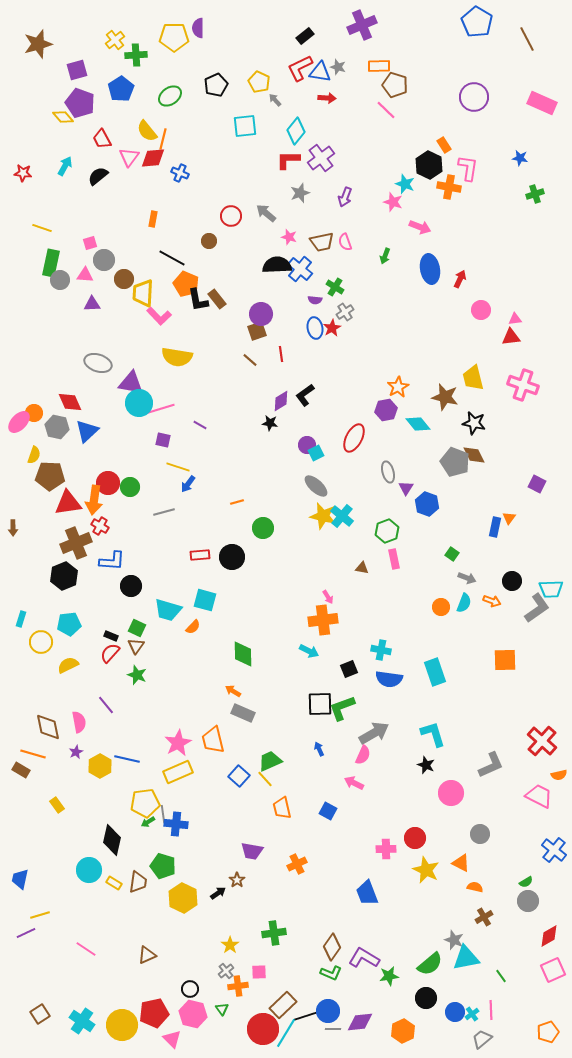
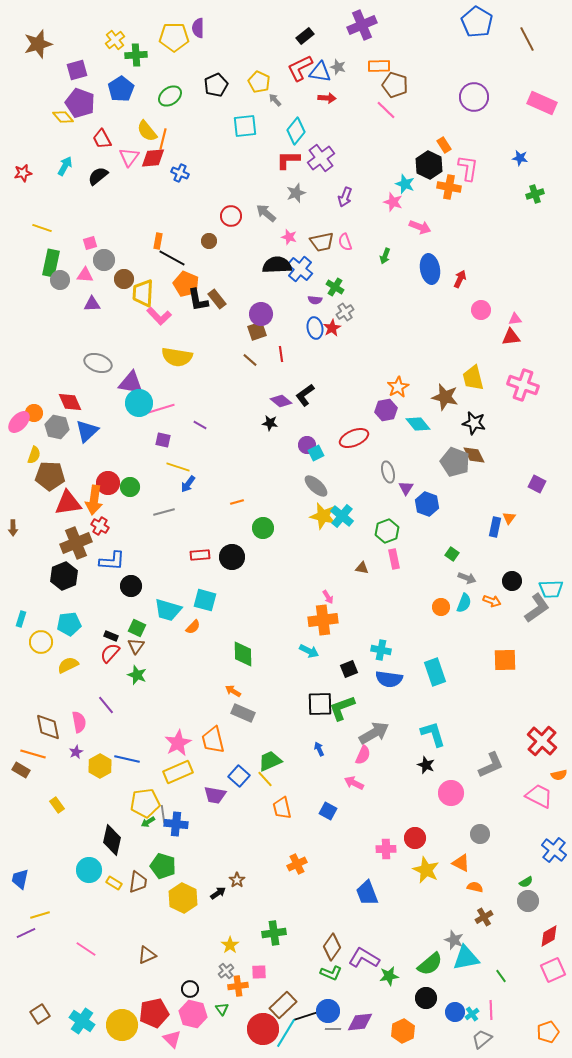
red star at (23, 173): rotated 18 degrees counterclockwise
gray star at (300, 193): moved 4 px left
orange rectangle at (153, 219): moved 5 px right, 22 px down
purple diamond at (281, 401): rotated 70 degrees clockwise
red ellipse at (354, 438): rotated 40 degrees clockwise
purple trapezoid at (252, 851): moved 37 px left, 56 px up
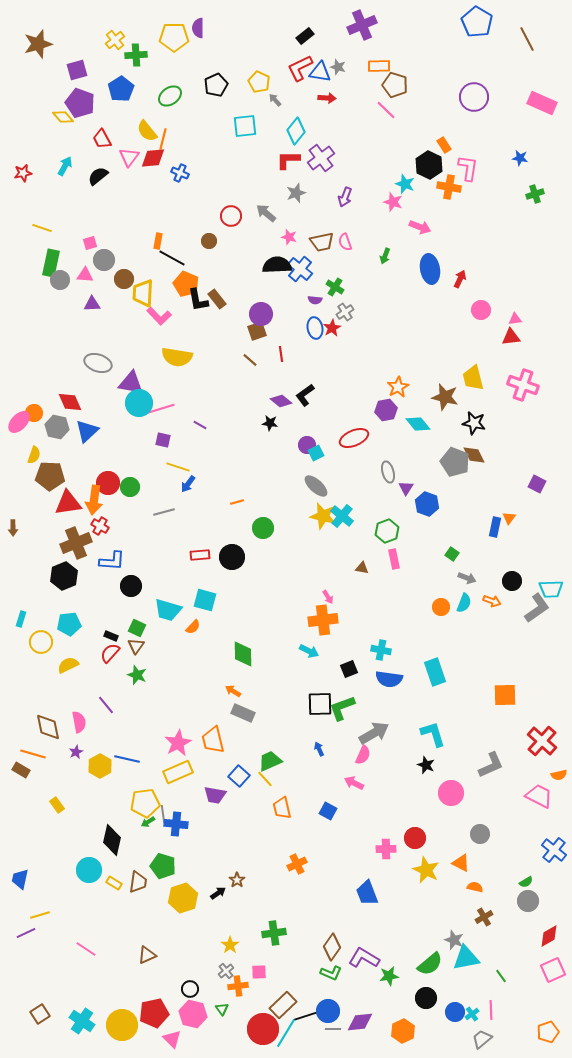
orange square at (505, 660): moved 35 px down
yellow hexagon at (183, 898): rotated 16 degrees clockwise
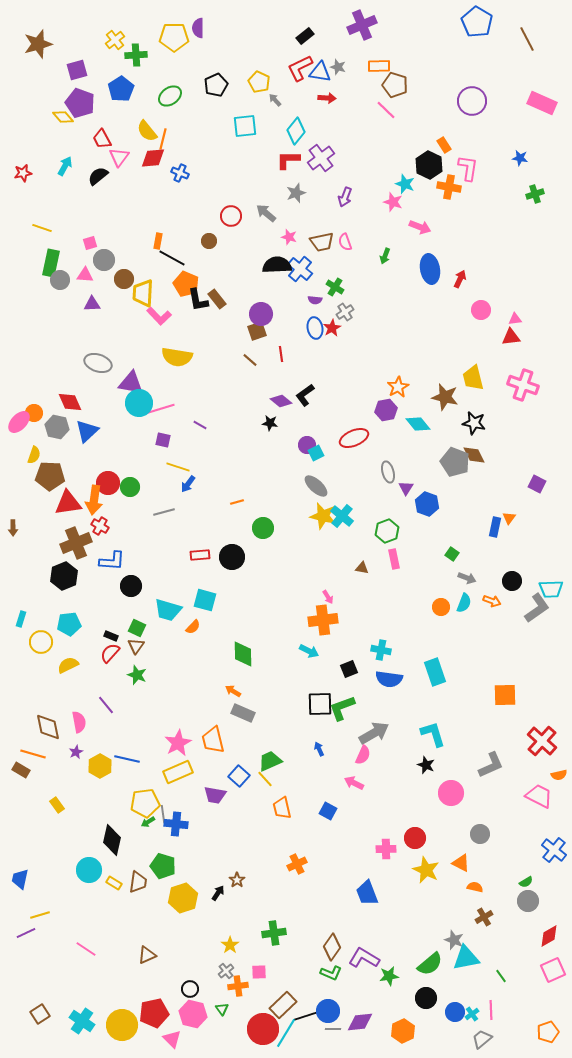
purple circle at (474, 97): moved 2 px left, 4 px down
pink triangle at (129, 157): moved 10 px left
black arrow at (218, 893): rotated 21 degrees counterclockwise
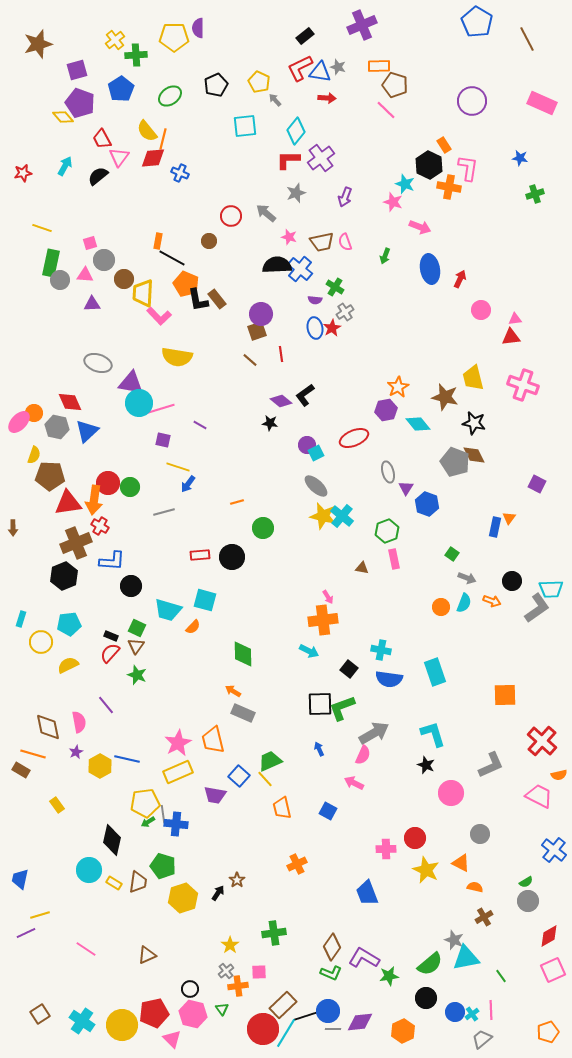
black square at (349, 669): rotated 30 degrees counterclockwise
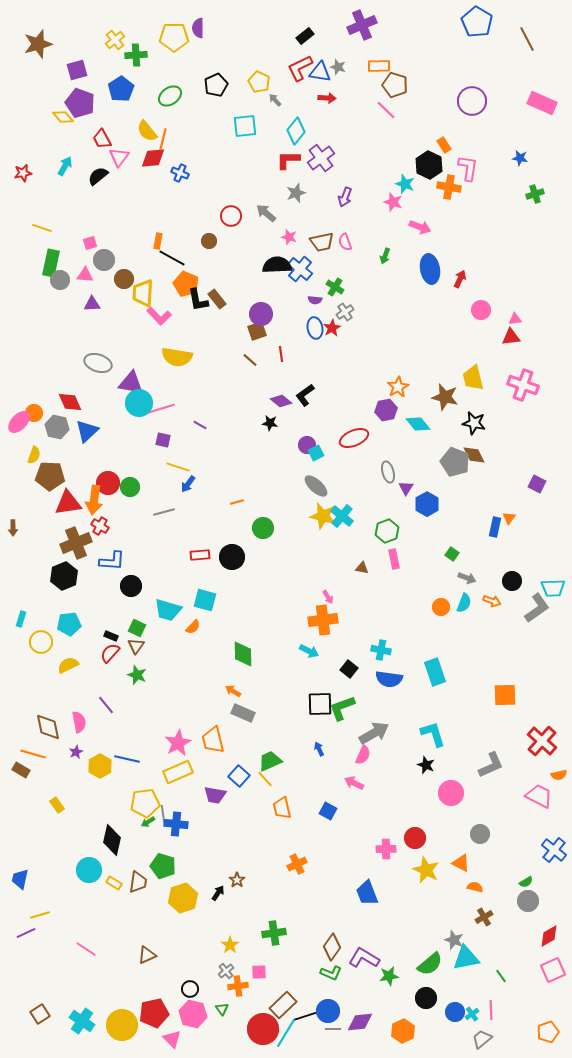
blue hexagon at (427, 504): rotated 10 degrees clockwise
cyan trapezoid at (551, 589): moved 2 px right, 1 px up
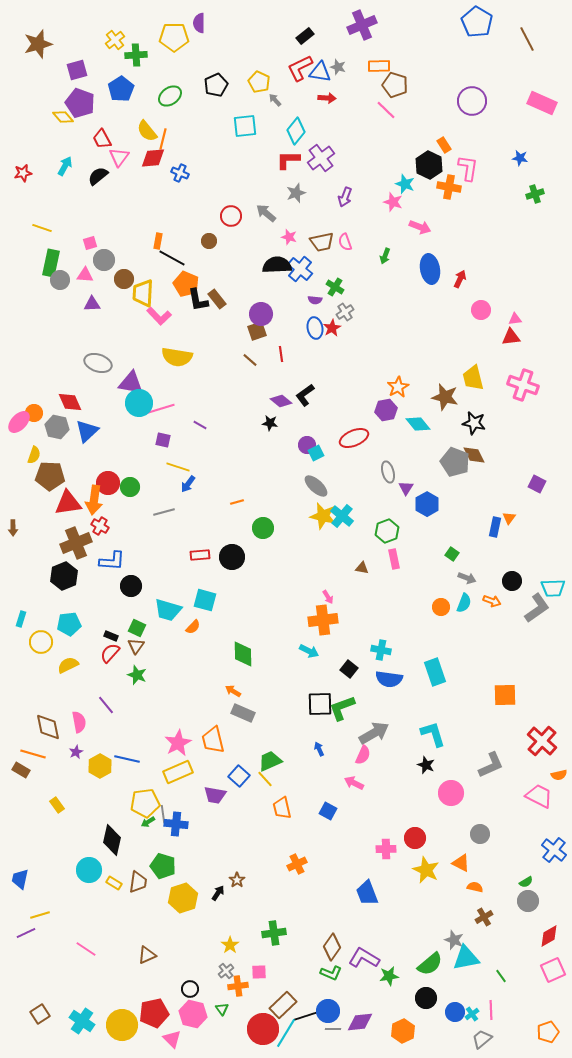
purple semicircle at (198, 28): moved 1 px right, 5 px up
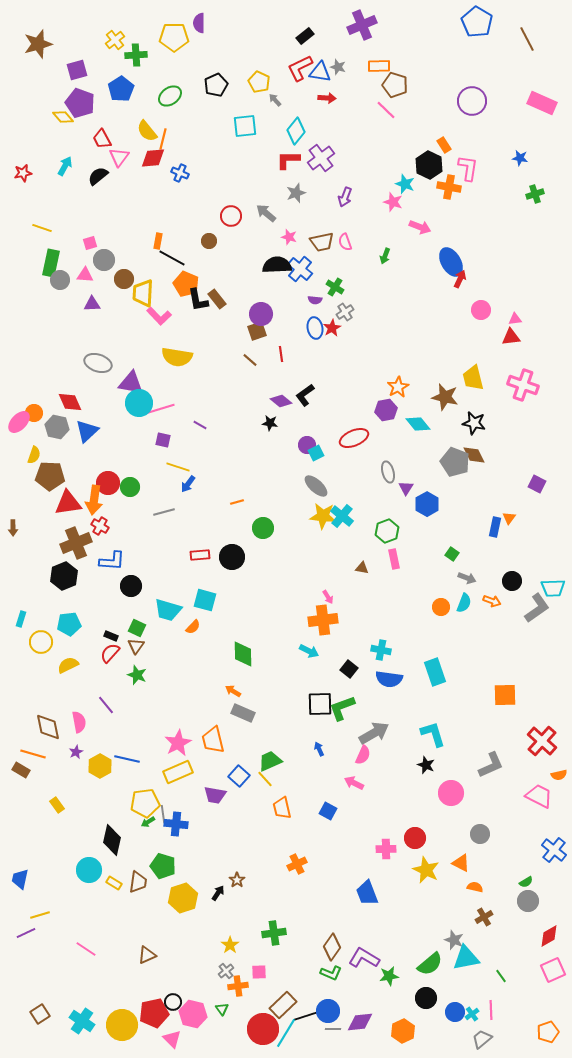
blue ellipse at (430, 269): moved 21 px right, 7 px up; rotated 20 degrees counterclockwise
yellow star at (323, 516): rotated 8 degrees counterclockwise
black circle at (190, 989): moved 17 px left, 13 px down
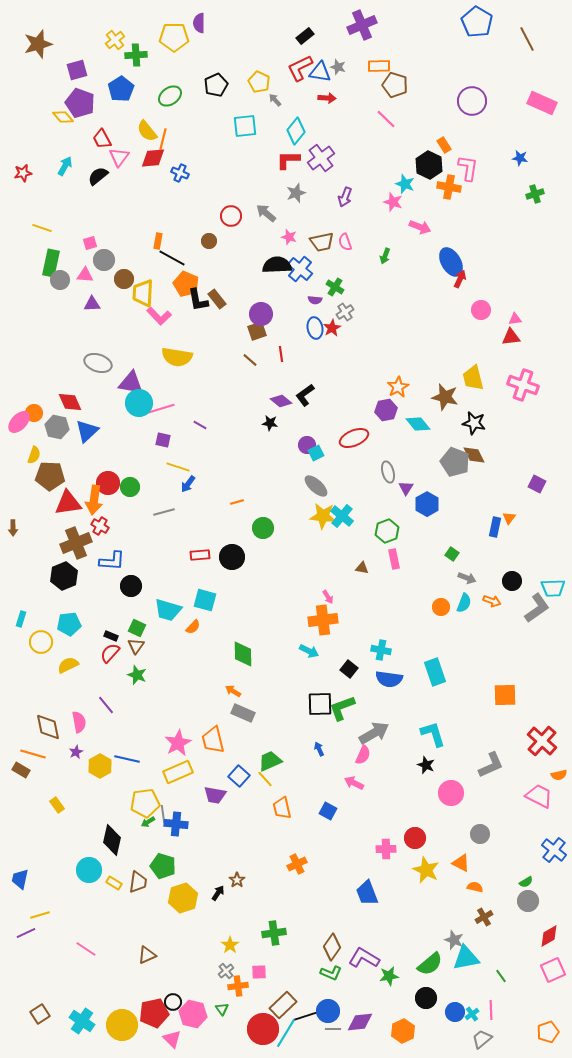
pink line at (386, 110): moved 9 px down
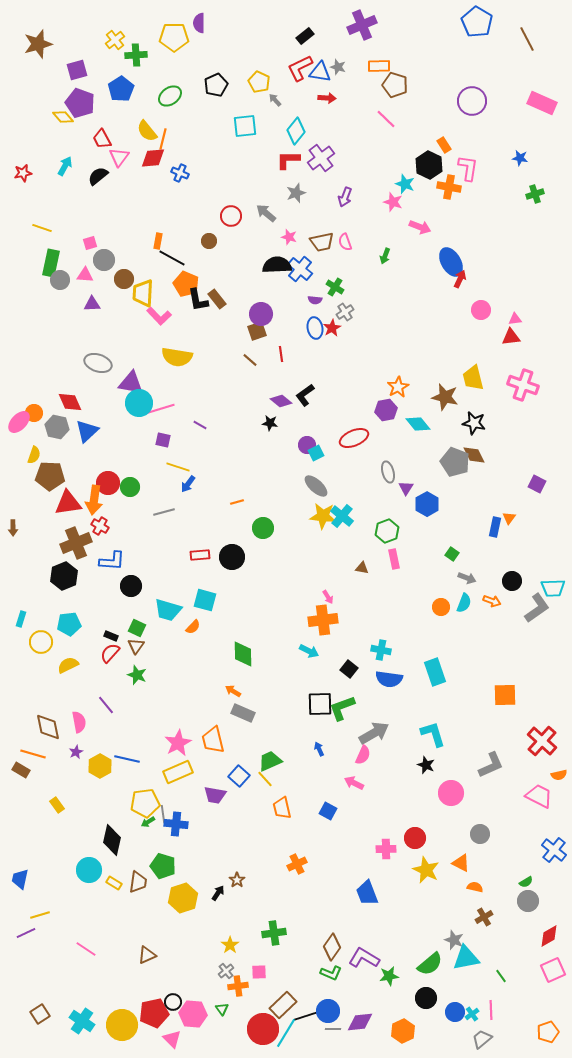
pink hexagon at (193, 1014): rotated 8 degrees counterclockwise
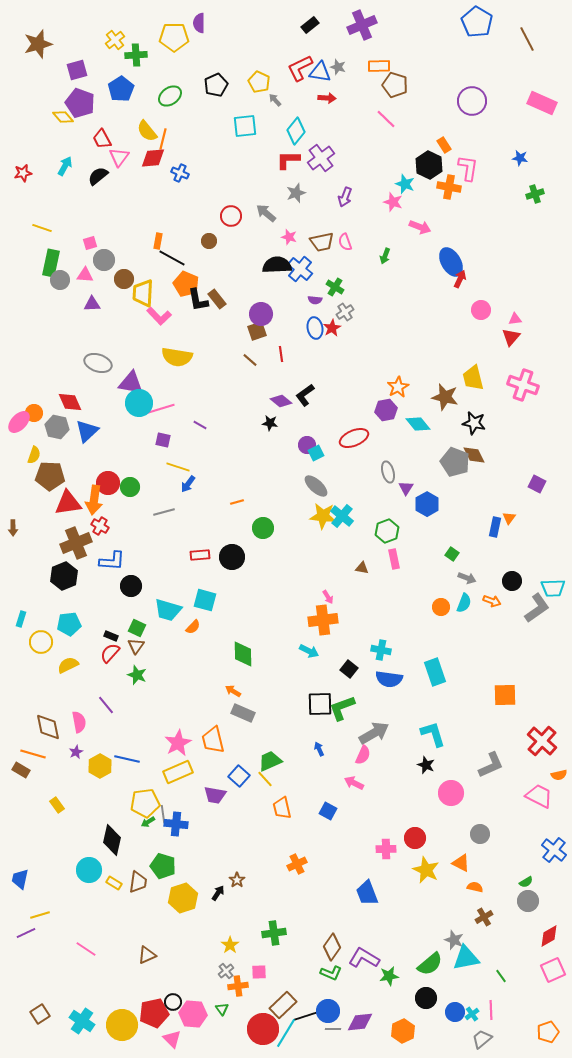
black rectangle at (305, 36): moved 5 px right, 11 px up
red triangle at (511, 337): rotated 42 degrees counterclockwise
